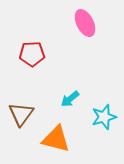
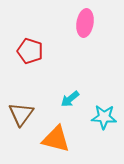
pink ellipse: rotated 36 degrees clockwise
red pentagon: moved 2 px left, 3 px up; rotated 20 degrees clockwise
cyan star: rotated 20 degrees clockwise
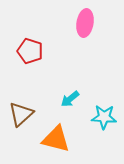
brown triangle: rotated 12 degrees clockwise
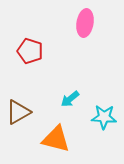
brown triangle: moved 3 px left, 2 px up; rotated 12 degrees clockwise
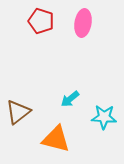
pink ellipse: moved 2 px left
red pentagon: moved 11 px right, 30 px up
brown triangle: rotated 8 degrees counterclockwise
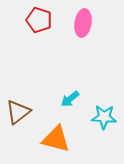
red pentagon: moved 2 px left, 1 px up
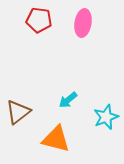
red pentagon: rotated 10 degrees counterclockwise
cyan arrow: moved 2 px left, 1 px down
cyan star: moved 2 px right; rotated 25 degrees counterclockwise
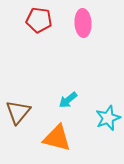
pink ellipse: rotated 12 degrees counterclockwise
brown triangle: rotated 12 degrees counterclockwise
cyan star: moved 2 px right, 1 px down
orange triangle: moved 1 px right, 1 px up
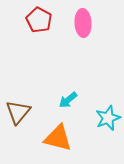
red pentagon: rotated 20 degrees clockwise
orange triangle: moved 1 px right
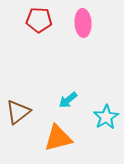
red pentagon: rotated 25 degrees counterclockwise
brown triangle: rotated 12 degrees clockwise
cyan star: moved 2 px left, 1 px up; rotated 10 degrees counterclockwise
orange triangle: rotated 28 degrees counterclockwise
